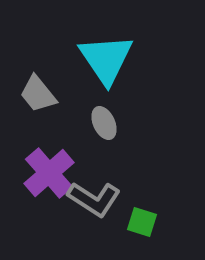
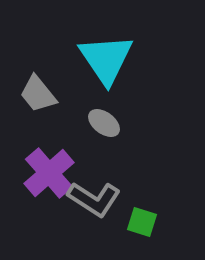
gray ellipse: rotated 28 degrees counterclockwise
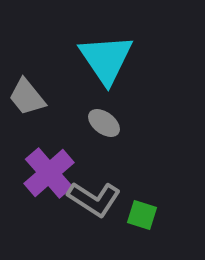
gray trapezoid: moved 11 px left, 3 px down
green square: moved 7 px up
